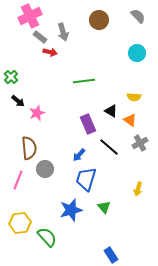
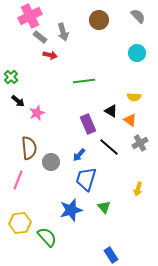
red arrow: moved 3 px down
gray circle: moved 6 px right, 7 px up
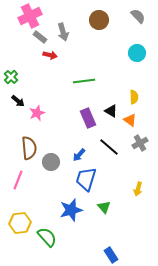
yellow semicircle: rotated 96 degrees counterclockwise
purple rectangle: moved 6 px up
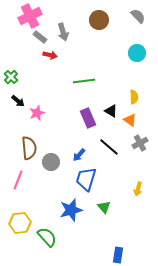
blue rectangle: moved 7 px right; rotated 42 degrees clockwise
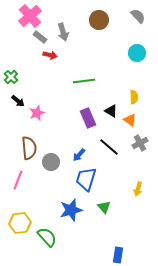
pink cross: rotated 15 degrees counterclockwise
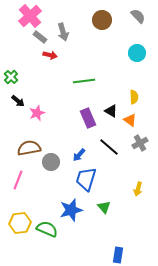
brown circle: moved 3 px right
brown semicircle: rotated 95 degrees counterclockwise
green semicircle: moved 8 px up; rotated 25 degrees counterclockwise
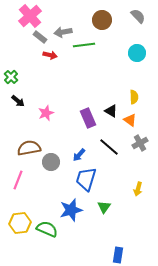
gray arrow: rotated 96 degrees clockwise
green line: moved 36 px up
pink star: moved 9 px right
green triangle: rotated 16 degrees clockwise
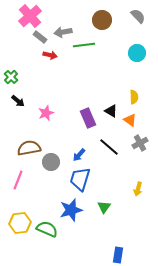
blue trapezoid: moved 6 px left
